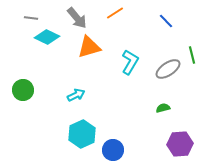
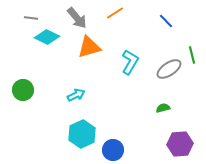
gray ellipse: moved 1 px right
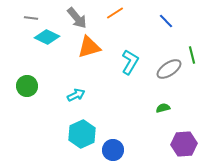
green circle: moved 4 px right, 4 px up
purple hexagon: moved 4 px right
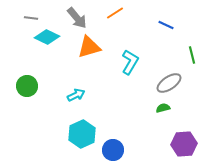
blue line: moved 4 px down; rotated 21 degrees counterclockwise
gray ellipse: moved 14 px down
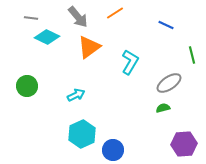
gray arrow: moved 1 px right, 1 px up
orange triangle: rotated 20 degrees counterclockwise
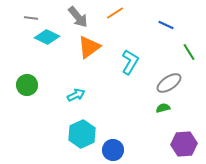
green line: moved 3 px left, 3 px up; rotated 18 degrees counterclockwise
green circle: moved 1 px up
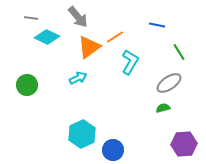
orange line: moved 24 px down
blue line: moved 9 px left; rotated 14 degrees counterclockwise
green line: moved 10 px left
cyan arrow: moved 2 px right, 17 px up
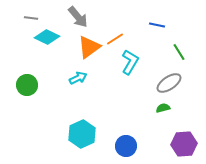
orange line: moved 2 px down
blue circle: moved 13 px right, 4 px up
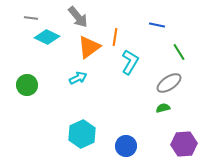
orange line: moved 2 px up; rotated 48 degrees counterclockwise
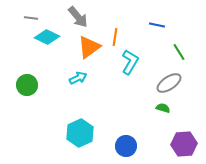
green semicircle: rotated 32 degrees clockwise
cyan hexagon: moved 2 px left, 1 px up
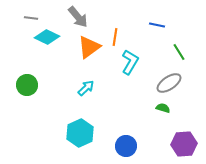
cyan arrow: moved 8 px right, 10 px down; rotated 18 degrees counterclockwise
